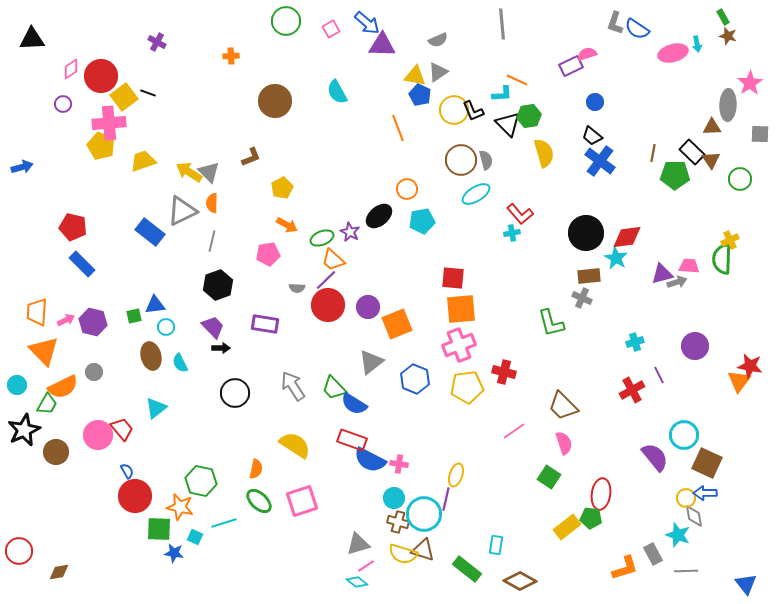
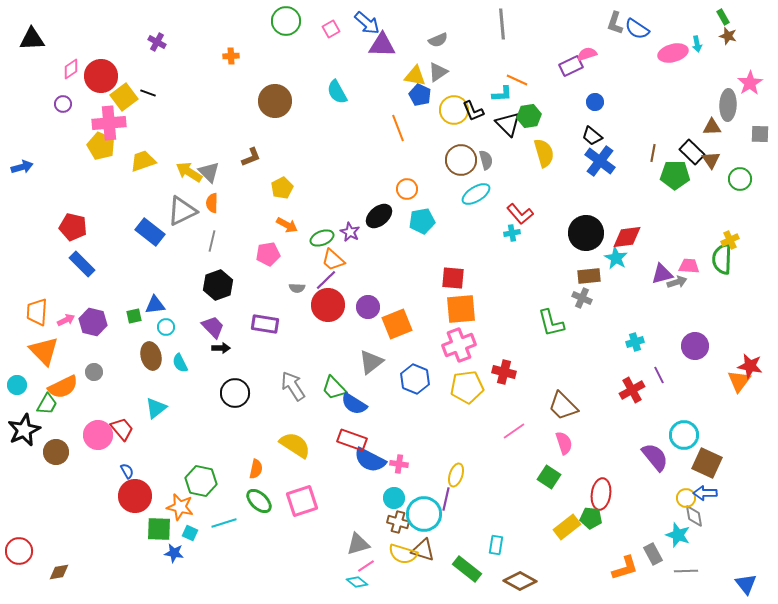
cyan square at (195, 537): moved 5 px left, 4 px up
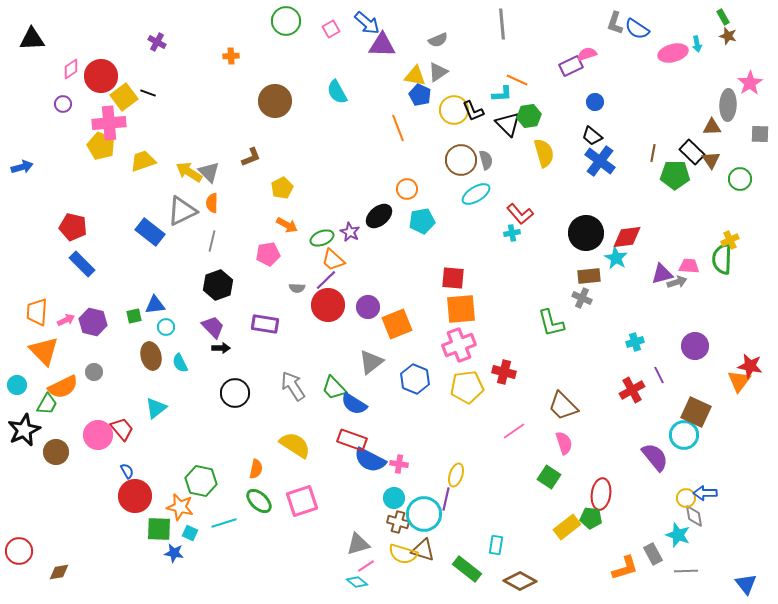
brown square at (707, 463): moved 11 px left, 51 px up
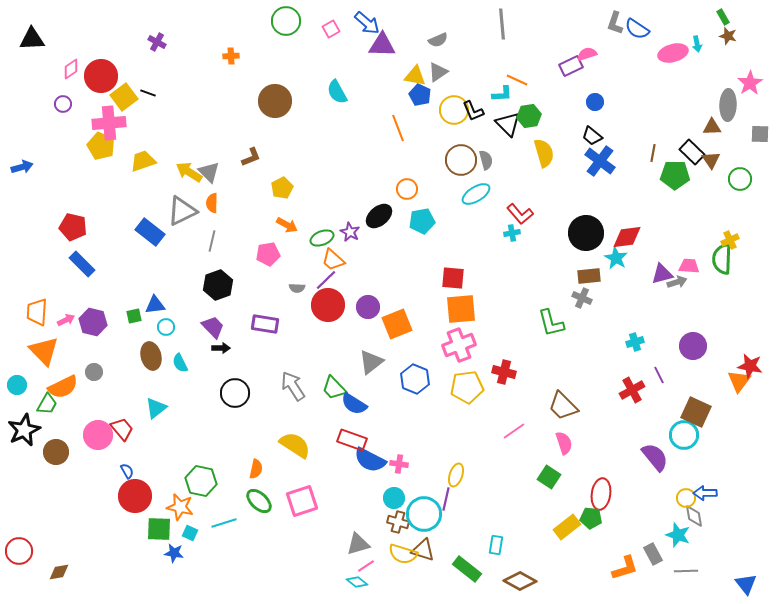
purple circle at (695, 346): moved 2 px left
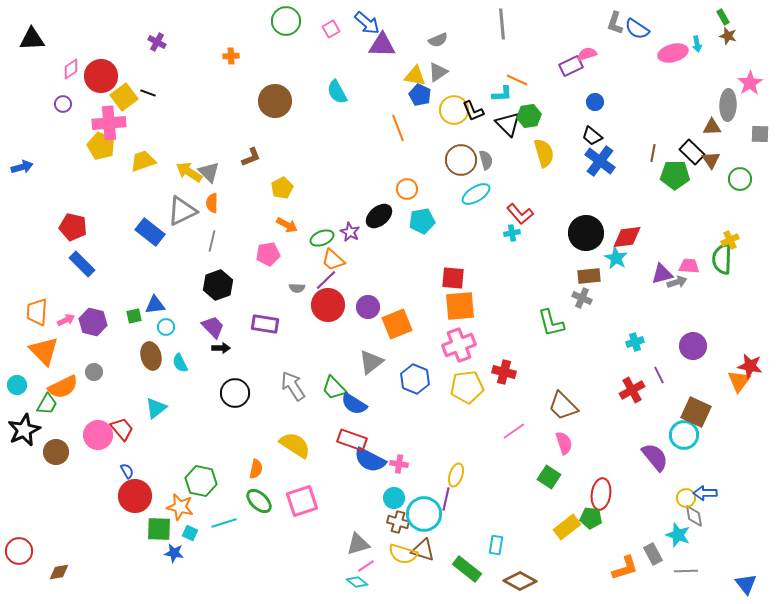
orange square at (461, 309): moved 1 px left, 3 px up
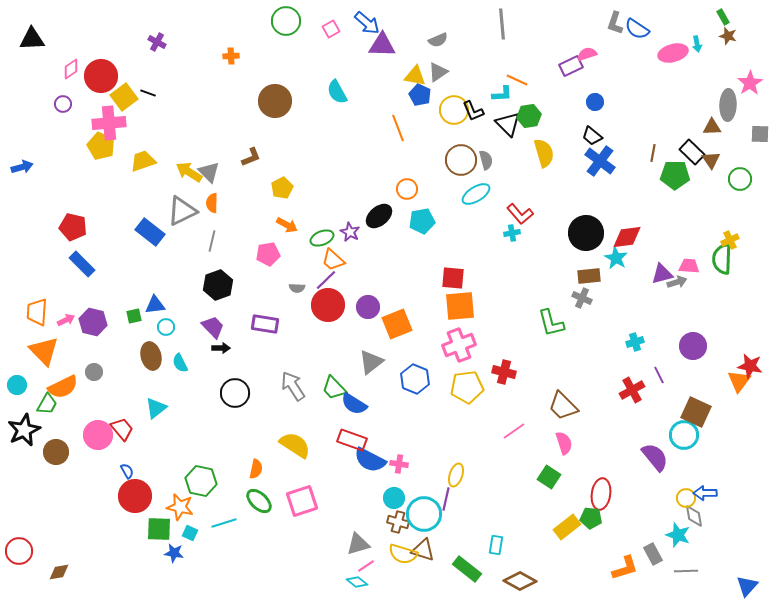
blue triangle at (746, 584): moved 1 px right, 2 px down; rotated 20 degrees clockwise
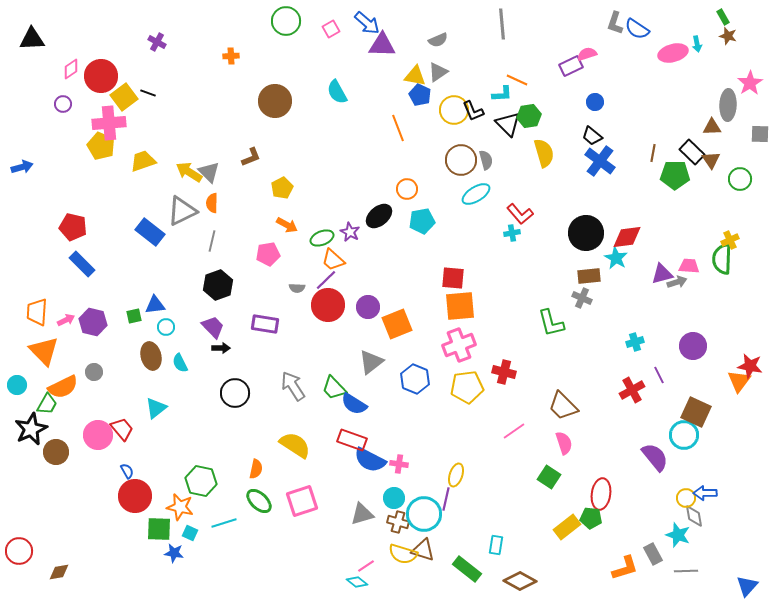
black star at (24, 430): moved 7 px right, 1 px up
gray triangle at (358, 544): moved 4 px right, 30 px up
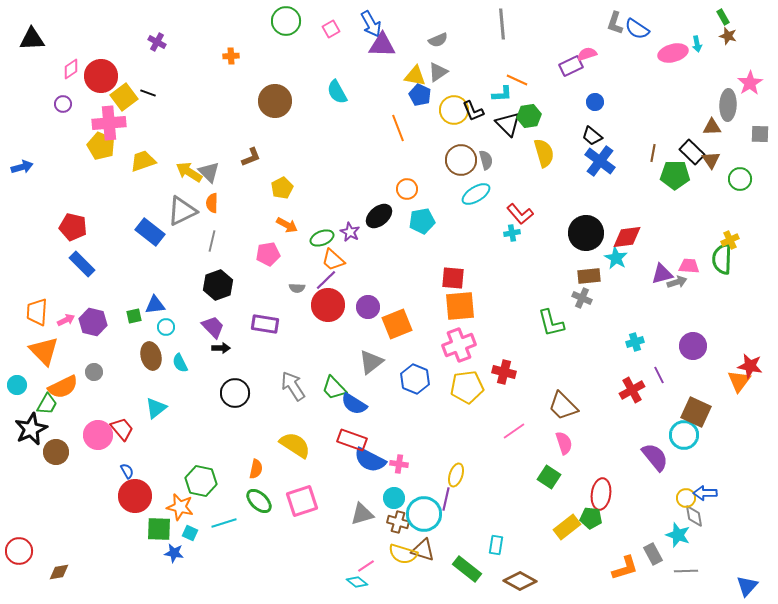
blue arrow at (367, 23): moved 4 px right, 1 px down; rotated 20 degrees clockwise
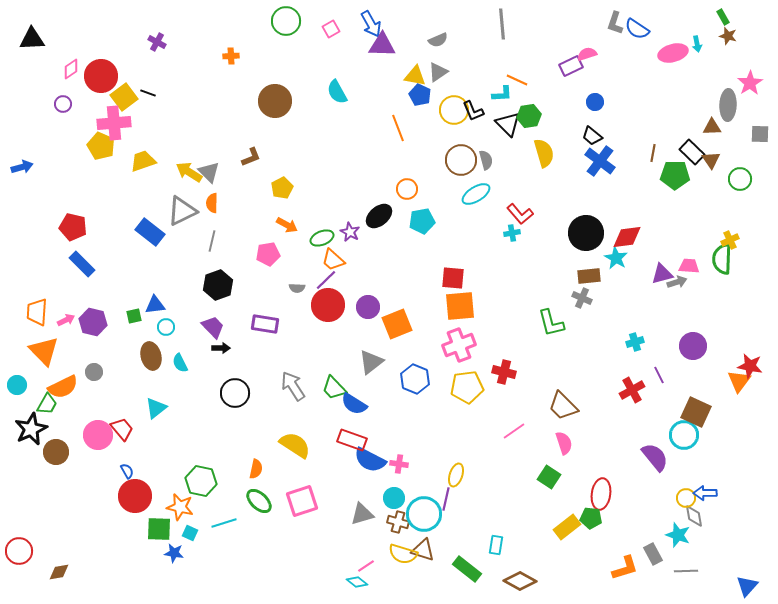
pink cross at (109, 123): moved 5 px right
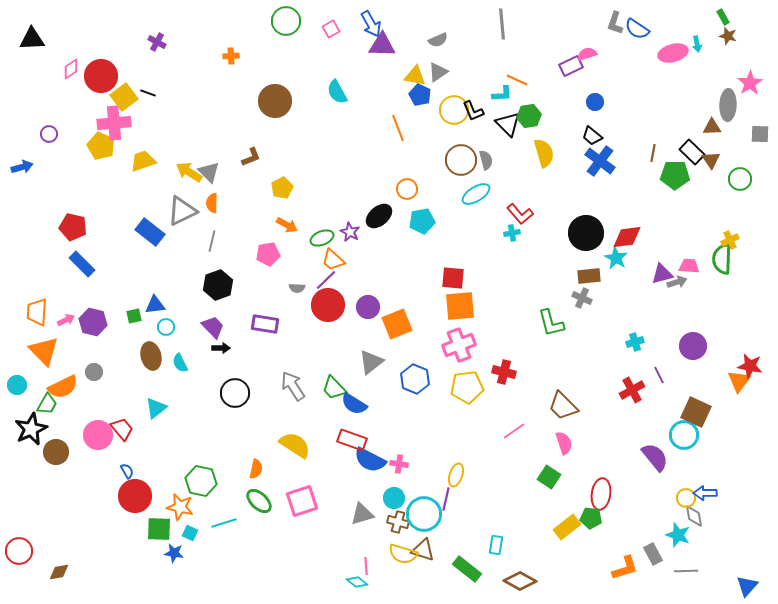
purple circle at (63, 104): moved 14 px left, 30 px down
pink line at (366, 566): rotated 60 degrees counterclockwise
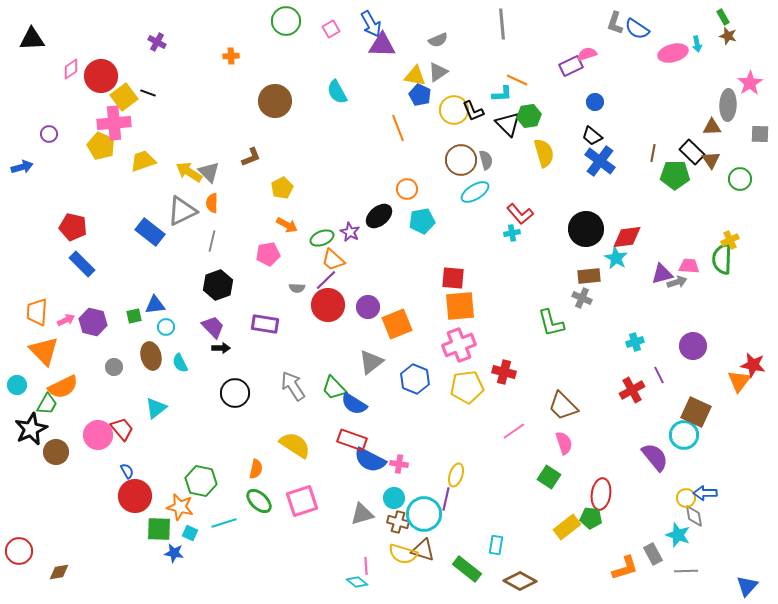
cyan ellipse at (476, 194): moved 1 px left, 2 px up
black circle at (586, 233): moved 4 px up
red star at (750, 366): moved 3 px right, 1 px up
gray circle at (94, 372): moved 20 px right, 5 px up
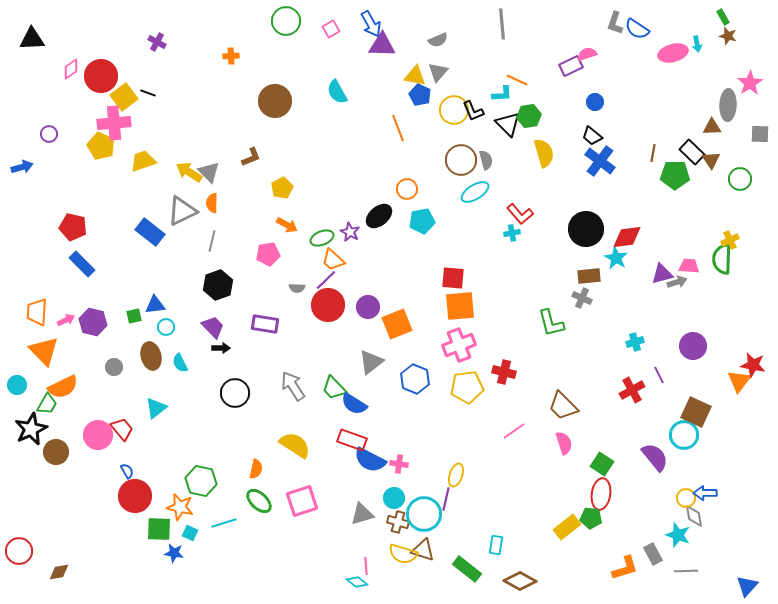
gray triangle at (438, 72): rotated 15 degrees counterclockwise
green square at (549, 477): moved 53 px right, 13 px up
